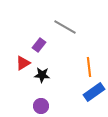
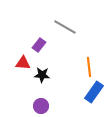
red triangle: rotated 35 degrees clockwise
blue rectangle: rotated 20 degrees counterclockwise
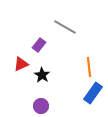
red triangle: moved 2 px left, 1 px down; rotated 28 degrees counterclockwise
black star: rotated 28 degrees clockwise
blue rectangle: moved 1 px left, 1 px down
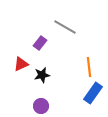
purple rectangle: moved 1 px right, 2 px up
black star: rotated 28 degrees clockwise
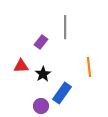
gray line: rotated 60 degrees clockwise
purple rectangle: moved 1 px right, 1 px up
red triangle: moved 2 px down; rotated 21 degrees clockwise
black star: moved 1 px right, 1 px up; rotated 21 degrees counterclockwise
blue rectangle: moved 31 px left
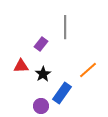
purple rectangle: moved 2 px down
orange line: moved 1 px left, 3 px down; rotated 54 degrees clockwise
